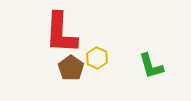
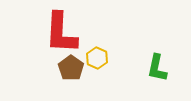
green L-shape: moved 6 px right, 2 px down; rotated 28 degrees clockwise
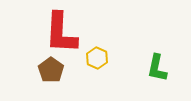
brown pentagon: moved 20 px left, 2 px down
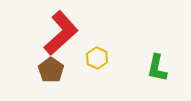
red L-shape: rotated 135 degrees counterclockwise
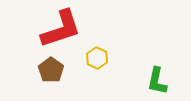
red L-shape: moved 4 px up; rotated 24 degrees clockwise
green L-shape: moved 13 px down
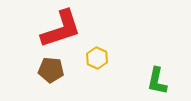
brown pentagon: rotated 30 degrees counterclockwise
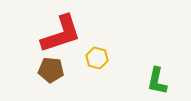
red L-shape: moved 5 px down
yellow hexagon: rotated 10 degrees counterclockwise
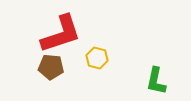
brown pentagon: moved 3 px up
green L-shape: moved 1 px left
